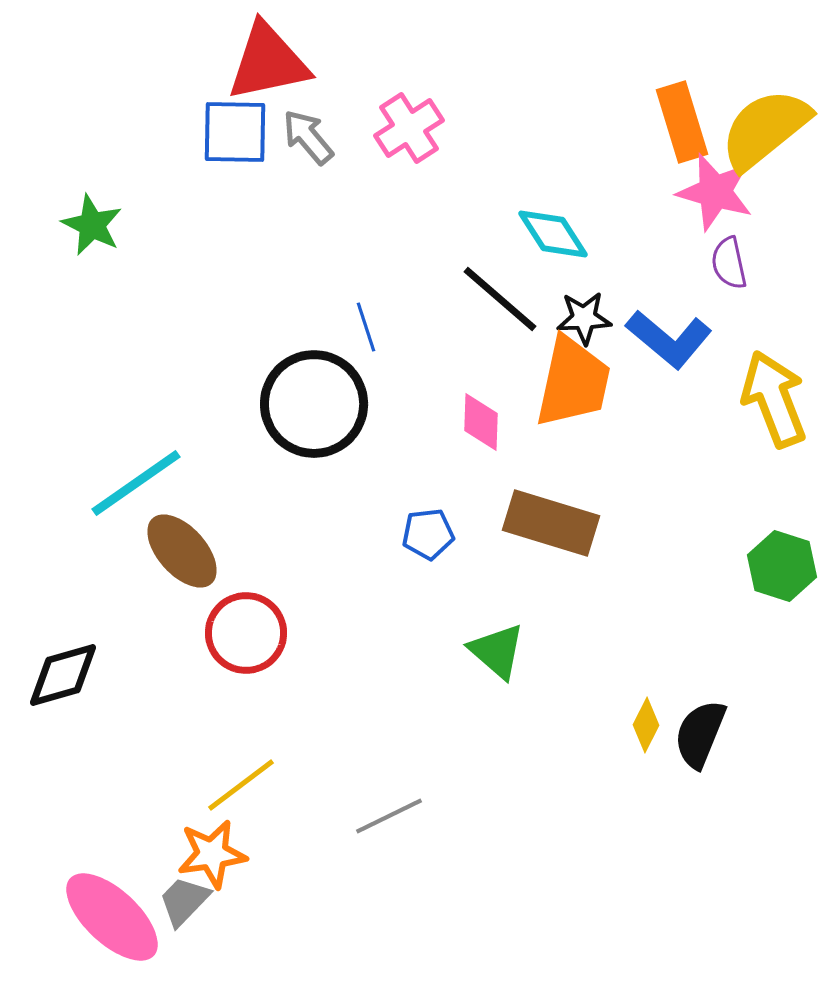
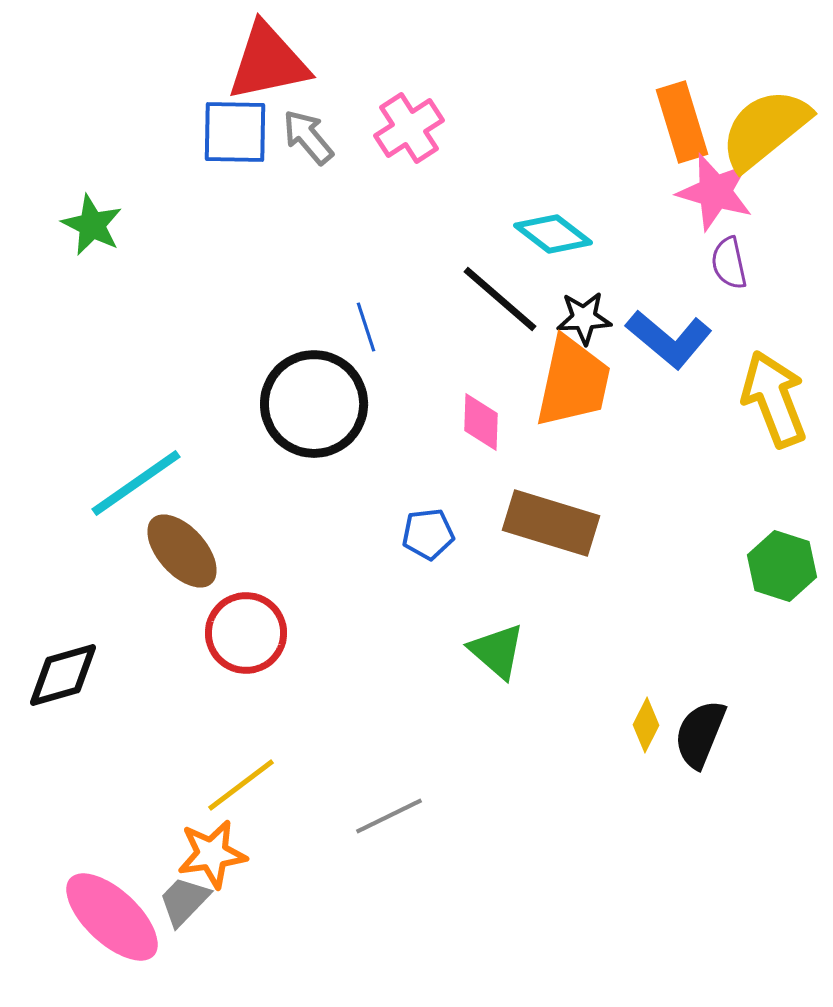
cyan diamond: rotated 20 degrees counterclockwise
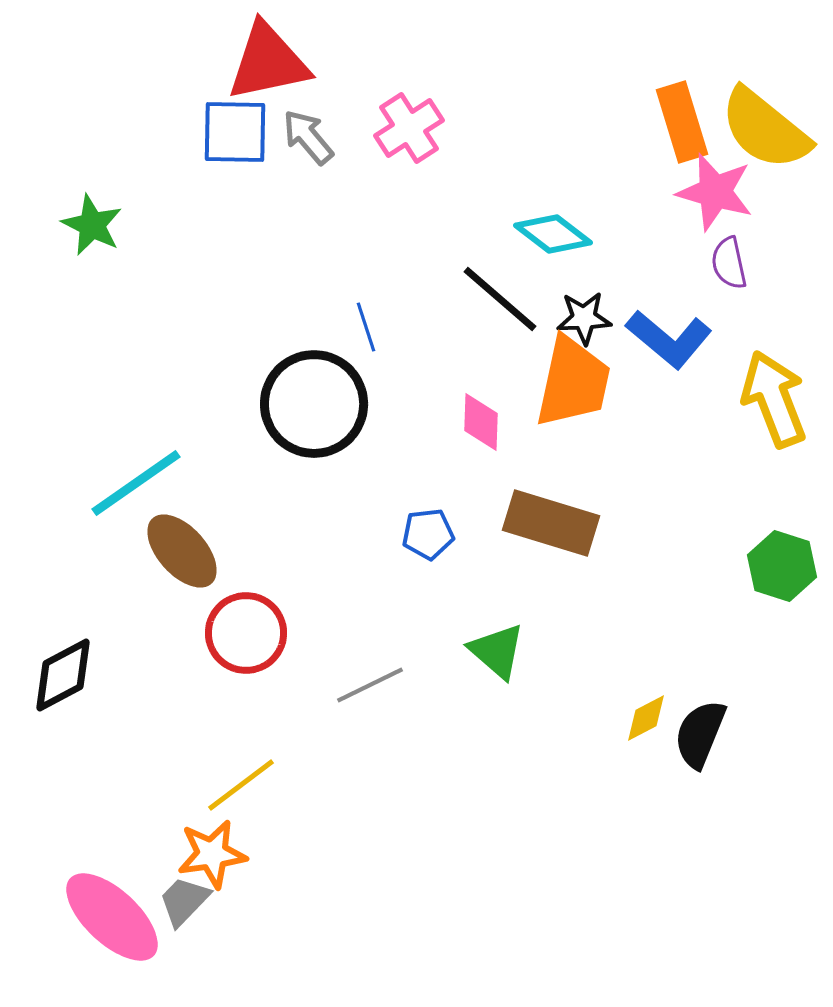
yellow semicircle: rotated 102 degrees counterclockwise
black diamond: rotated 12 degrees counterclockwise
yellow diamond: moved 7 px up; rotated 36 degrees clockwise
gray line: moved 19 px left, 131 px up
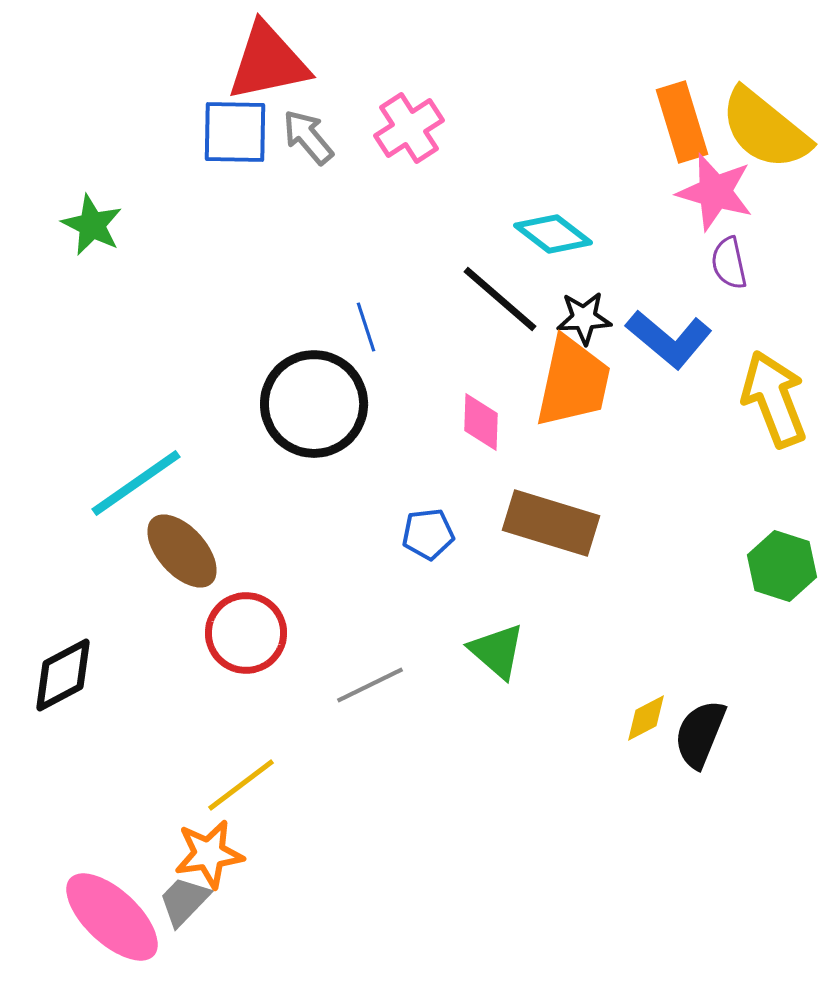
orange star: moved 3 px left
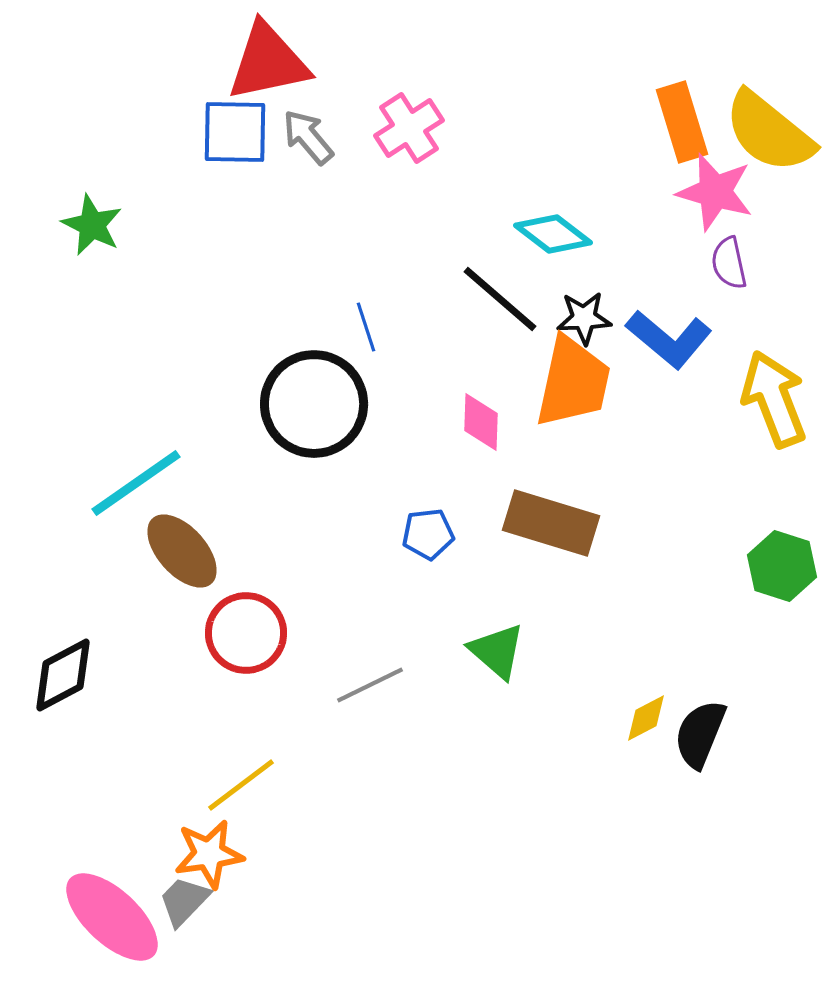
yellow semicircle: moved 4 px right, 3 px down
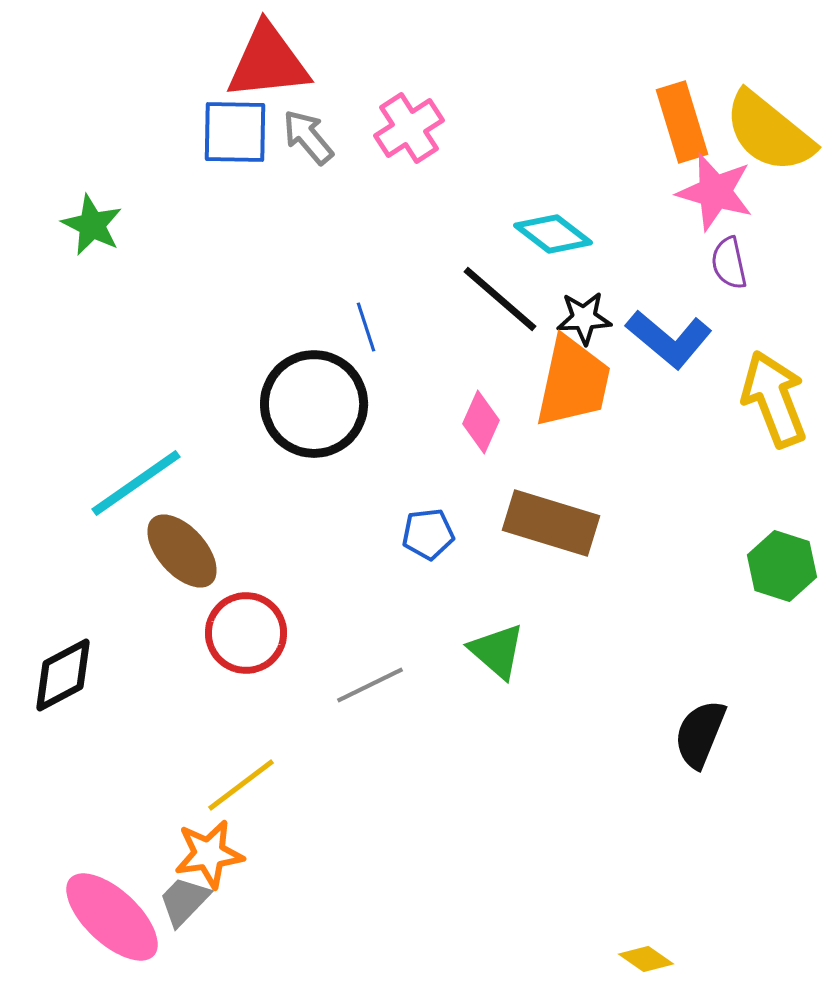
red triangle: rotated 6 degrees clockwise
pink diamond: rotated 22 degrees clockwise
yellow diamond: moved 241 px down; rotated 62 degrees clockwise
